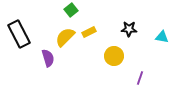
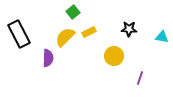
green square: moved 2 px right, 2 px down
purple semicircle: rotated 18 degrees clockwise
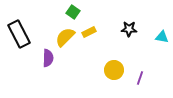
green square: rotated 16 degrees counterclockwise
yellow circle: moved 14 px down
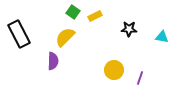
yellow rectangle: moved 6 px right, 16 px up
purple semicircle: moved 5 px right, 3 px down
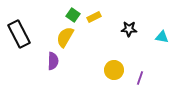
green square: moved 3 px down
yellow rectangle: moved 1 px left, 1 px down
yellow semicircle: rotated 15 degrees counterclockwise
